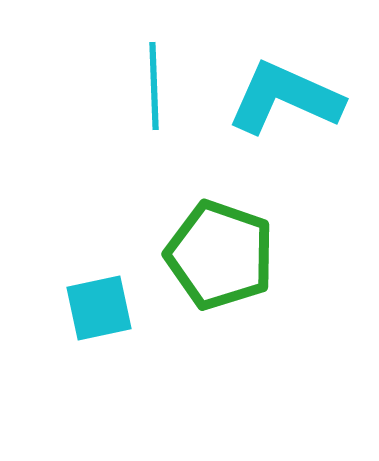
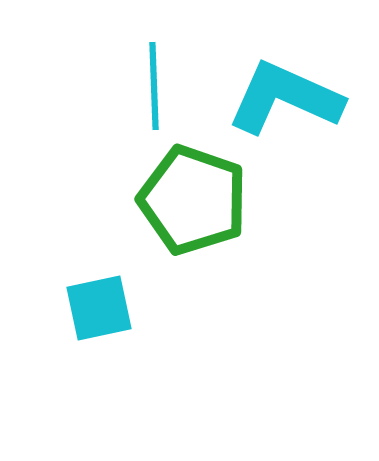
green pentagon: moved 27 px left, 55 px up
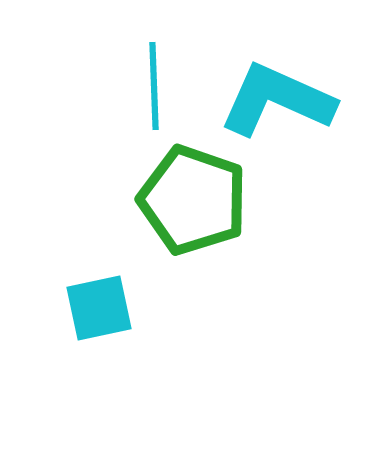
cyan L-shape: moved 8 px left, 2 px down
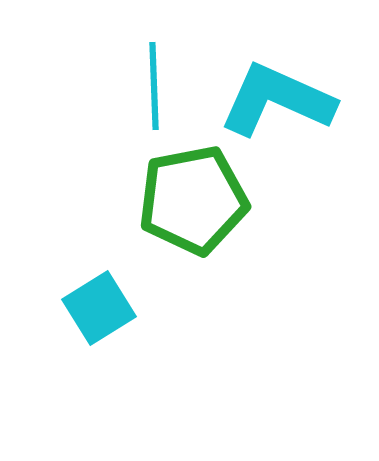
green pentagon: rotated 30 degrees counterclockwise
cyan square: rotated 20 degrees counterclockwise
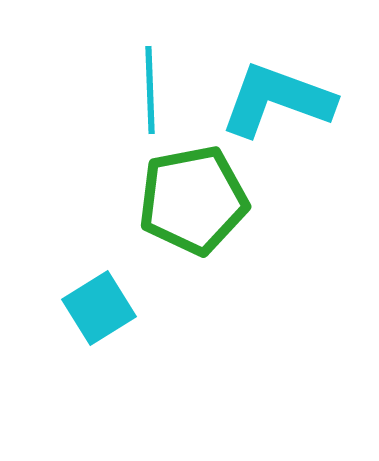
cyan line: moved 4 px left, 4 px down
cyan L-shape: rotated 4 degrees counterclockwise
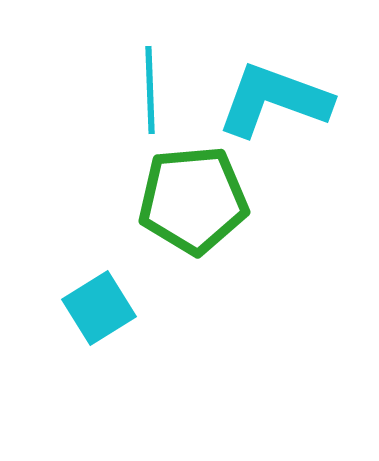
cyan L-shape: moved 3 px left
green pentagon: rotated 6 degrees clockwise
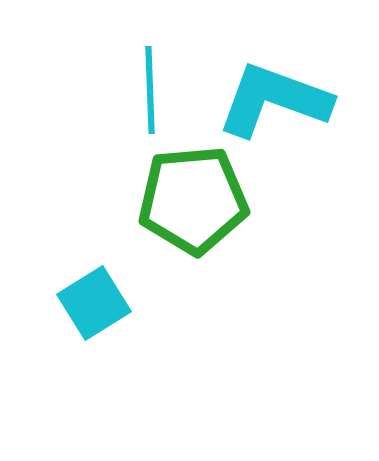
cyan square: moved 5 px left, 5 px up
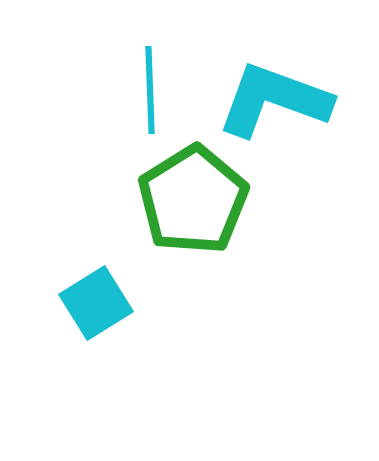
green pentagon: rotated 27 degrees counterclockwise
cyan square: moved 2 px right
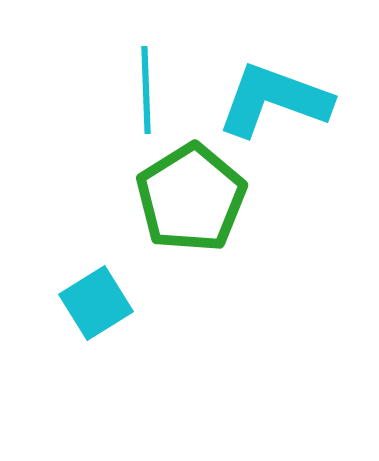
cyan line: moved 4 px left
green pentagon: moved 2 px left, 2 px up
